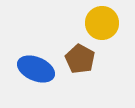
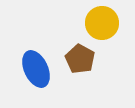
blue ellipse: rotated 42 degrees clockwise
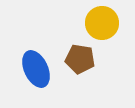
brown pentagon: rotated 20 degrees counterclockwise
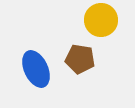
yellow circle: moved 1 px left, 3 px up
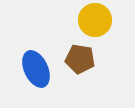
yellow circle: moved 6 px left
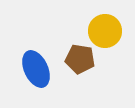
yellow circle: moved 10 px right, 11 px down
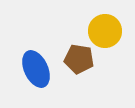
brown pentagon: moved 1 px left
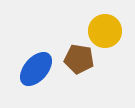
blue ellipse: rotated 66 degrees clockwise
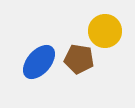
blue ellipse: moved 3 px right, 7 px up
